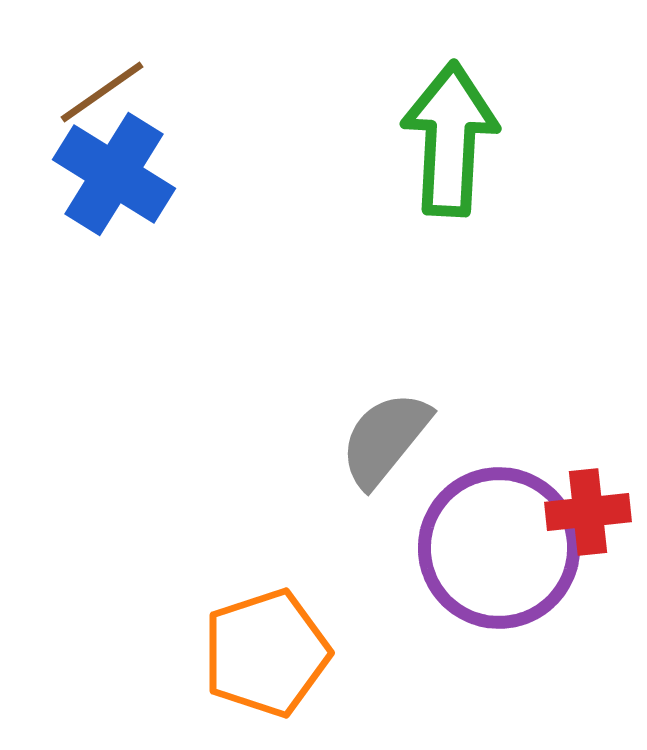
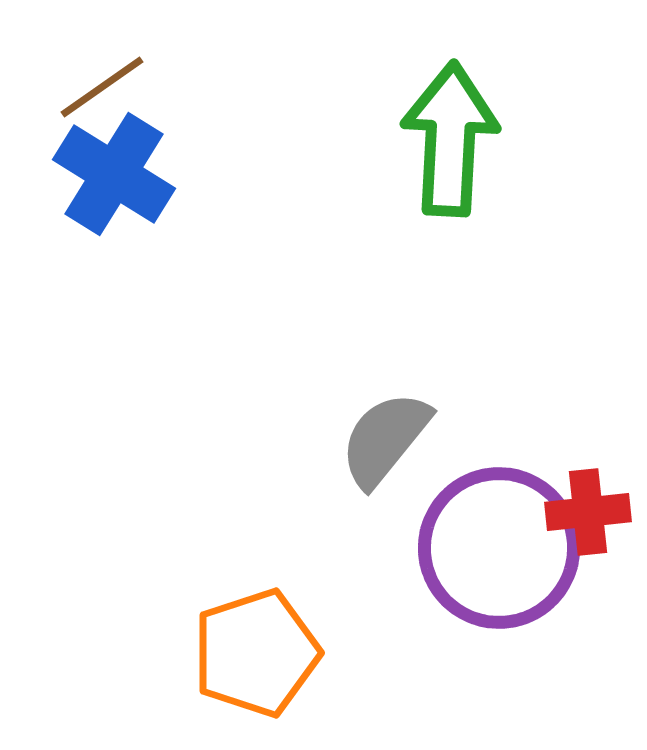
brown line: moved 5 px up
orange pentagon: moved 10 px left
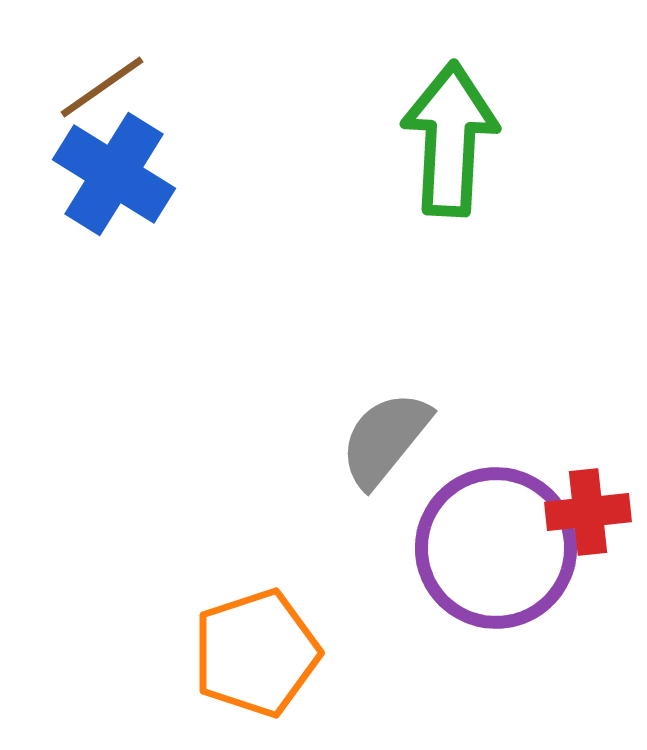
purple circle: moved 3 px left
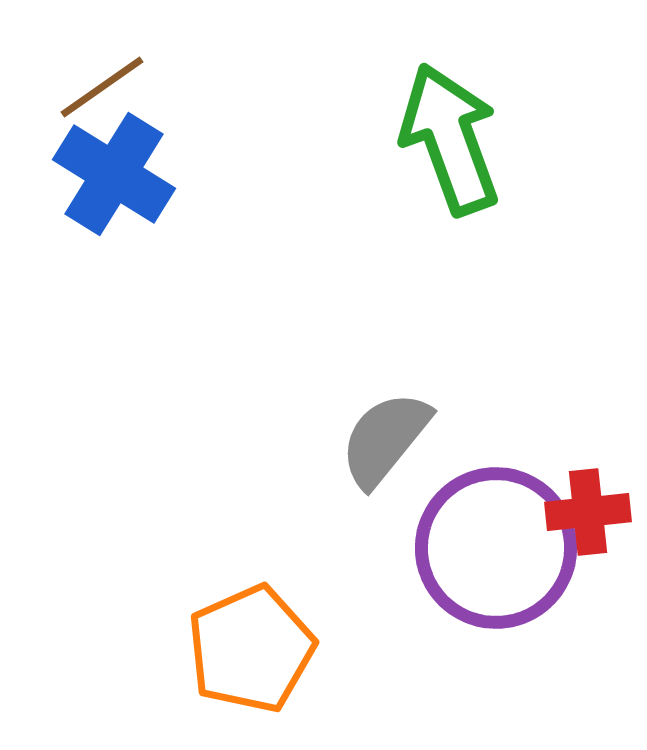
green arrow: rotated 23 degrees counterclockwise
orange pentagon: moved 5 px left, 4 px up; rotated 6 degrees counterclockwise
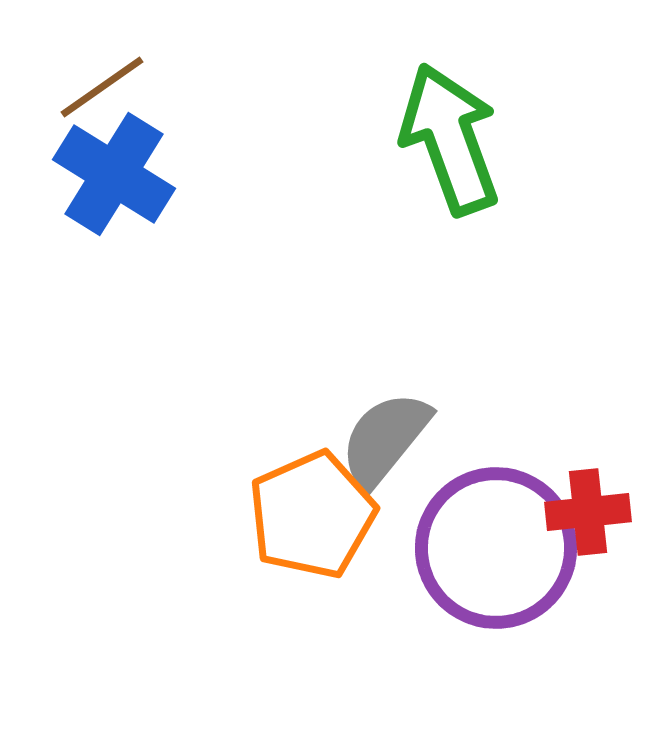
orange pentagon: moved 61 px right, 134 px up
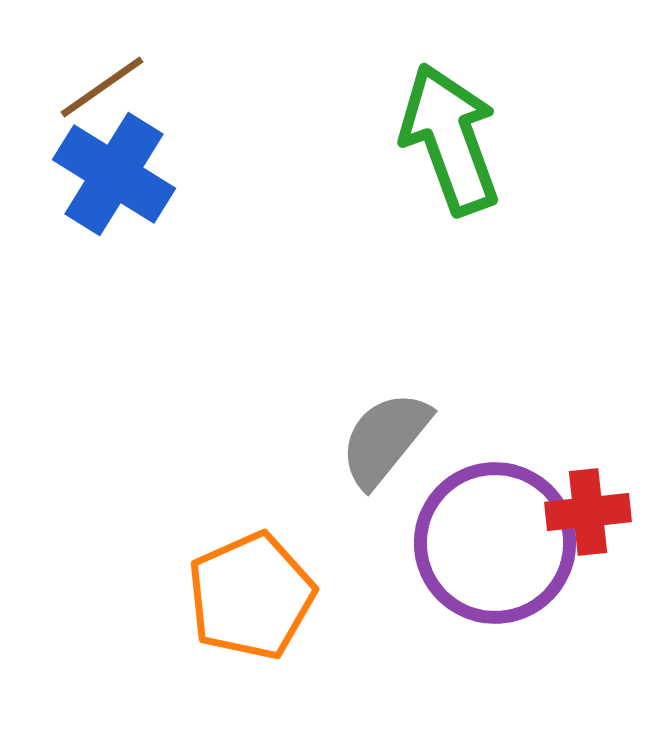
orange pentagon: moved 61 px left, 81 px down
purple circle: moved 1 px left, 5 px up
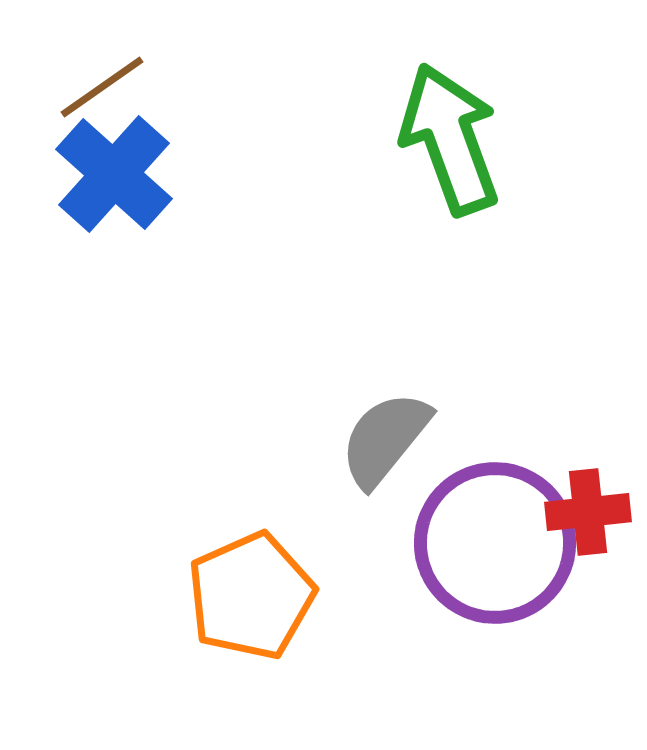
blue cross: rotated 10 degrees clockwise
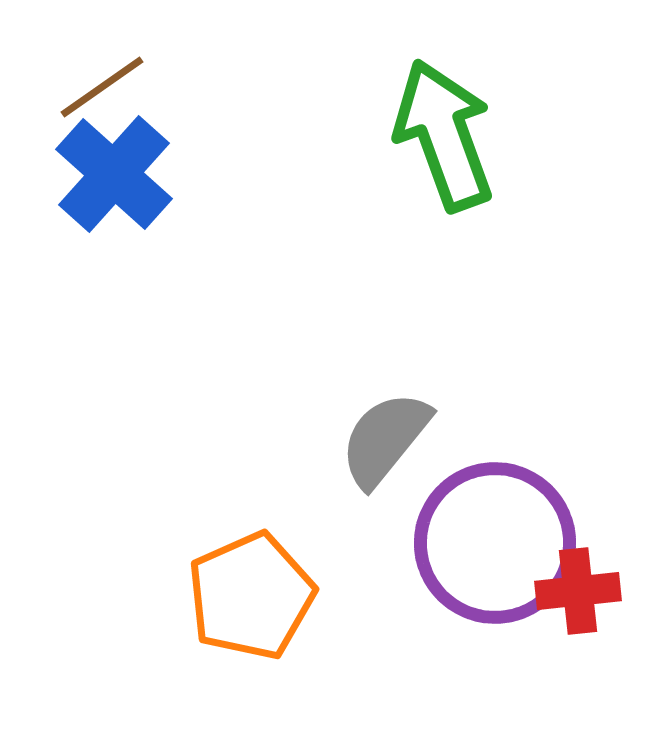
green arrow: moved 6 px left, 4 px up
red cross: moved 10 px left, 79 px down
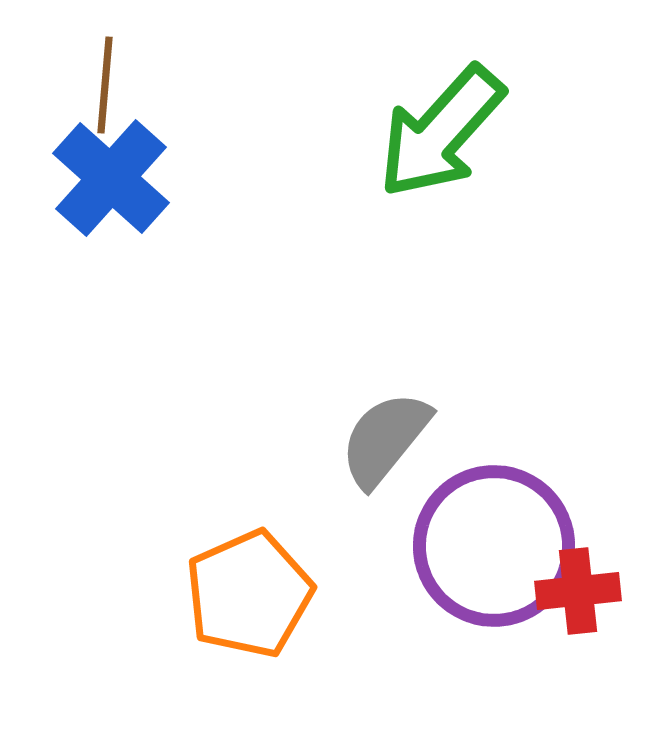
brown line: moved 3 px right, 2 px up; rotated 50 degrees counterclockwise
green arrow: moved 3 px left, 3 px up; rotated 118 degrees counterclockwise
blue cross: moved 3 px left, 4 px down
purple circle: moved 1 px left, 3 px down
orange pentagon: moved 2 px left, 2 px up
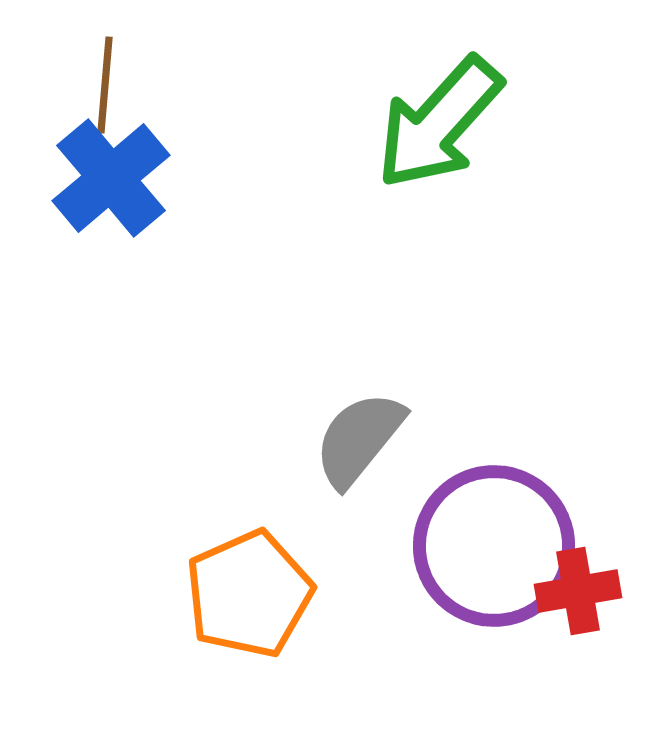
green arrow: moved 2 px left, 9 px up
blue cross: rotated 8 degrees clockwise
gray semicircle: moved 26 px left
red cross: rotated 4 degrees counterclockwise
